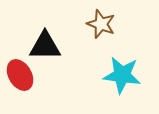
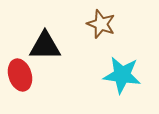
red ellipse: rotated 12 degrees clockwise
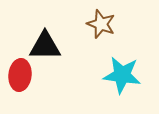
red ellipse: rotated 24 degrees clockwise
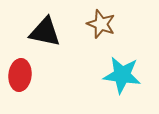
black triangle: moved 14 px up; rotated 12 degrees clockwise
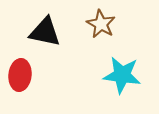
brown star: rotated 8 degrees clockwise
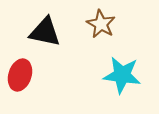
red ellipse: rotated 12 degrees clockwise
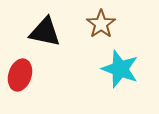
brown star: rotated 8 degrees clockwise
cyan star: moved 2 px left, 6 px up; rotated 12 degrees clockwise
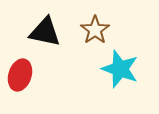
brown star: moved 6 px left, 6 px down
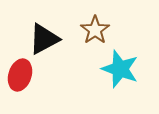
black triangle: moved 1 px left, 7 px down; rotated 40 degrees counterclockwise
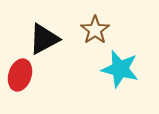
cyan star: rotated 6 degrees counterclockwise
